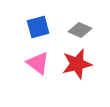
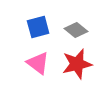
gray diamond: moved 4 px left; rotated 15 degrees clockwise
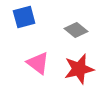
blue square: moved 14 px left, 10 px up
red star: moved 2 px right, 5 px down
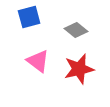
blue square: moved 5 px right
pink triangle: moved 2 px up
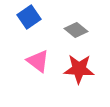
blue square: rotated 20 degrees counterclockwise
red star: rotated 16 degrees clockwise
